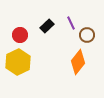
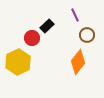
purple line: moved 4 px right, 8 px up
red circle: moved 12 px right, 3 px down
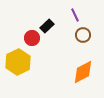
brown circle: moved 4 px left
orange diamond: moved 5 px right, 10 px down; rotated 25 degrees clockwise
